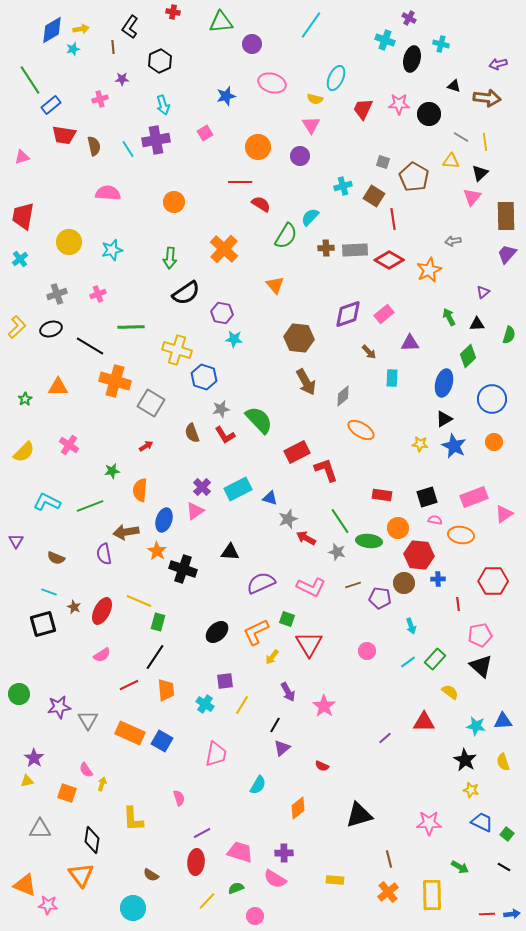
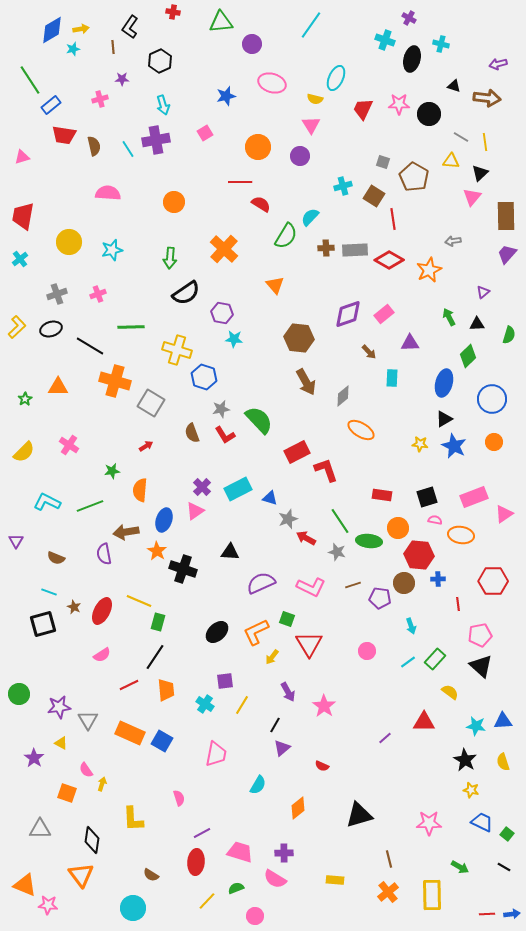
yellow triangle at (27, 781): moved 34 px right, 38 px up; rotated 40 degrees clockwise
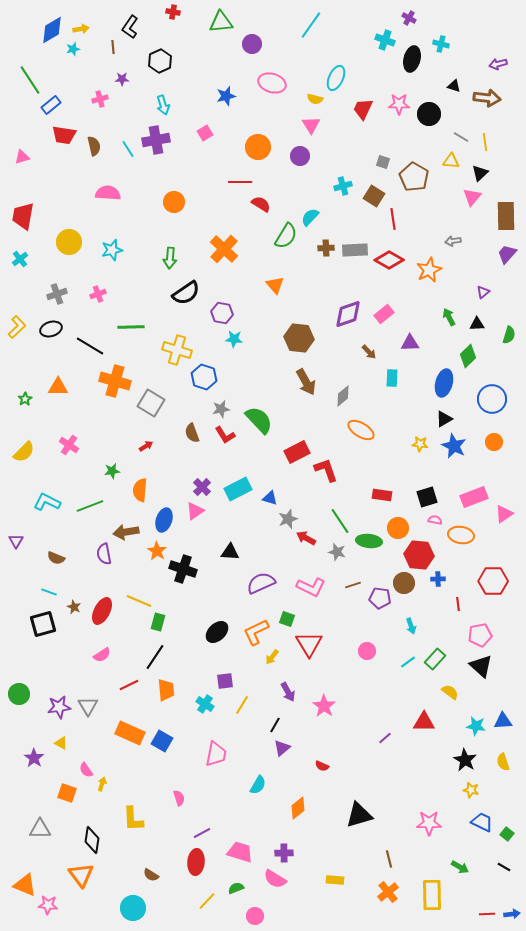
gray triangle at (88, 720): moved 14 px up
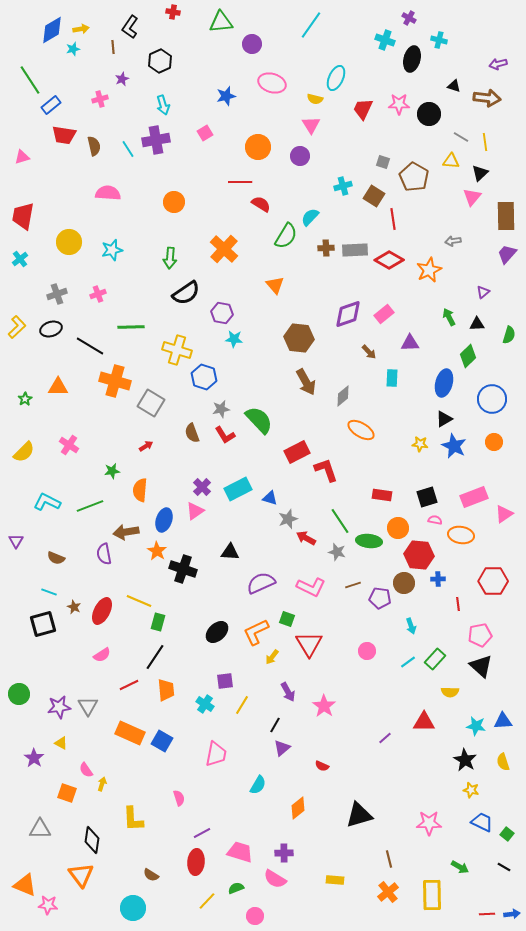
cyan cross at (441, 44): moved 2 px left, 4 px up
purple star at (122, 79): rotated 24 degrees counterclockwise
yellow semicircle at (450, 692): rotated 144 degrees clockwise
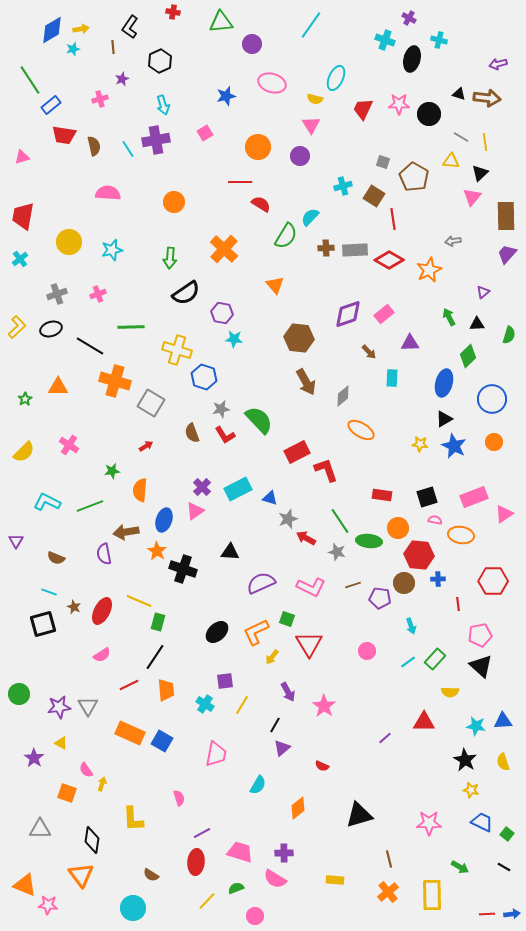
black triangle at (454, 86): moved 5 px right, 8 px down
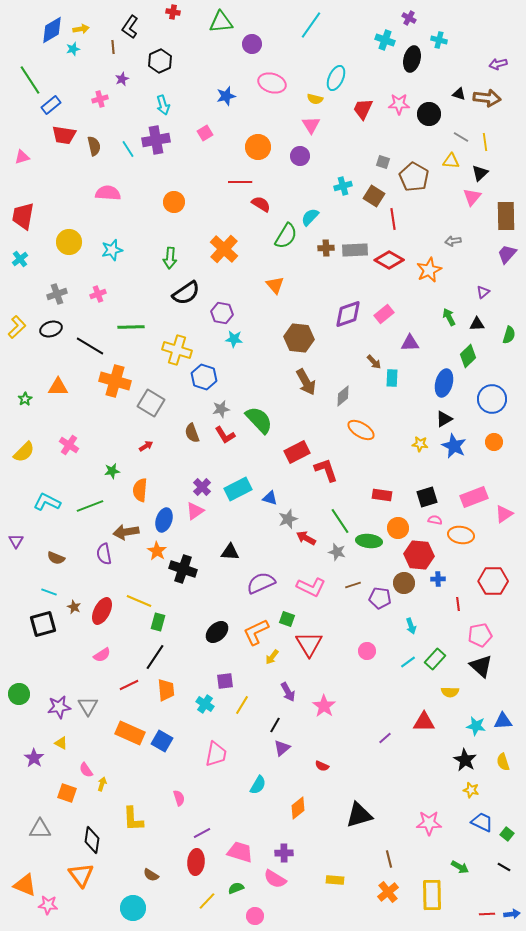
brown arrow at (369, 352): moved 5 px right, 10 px down
